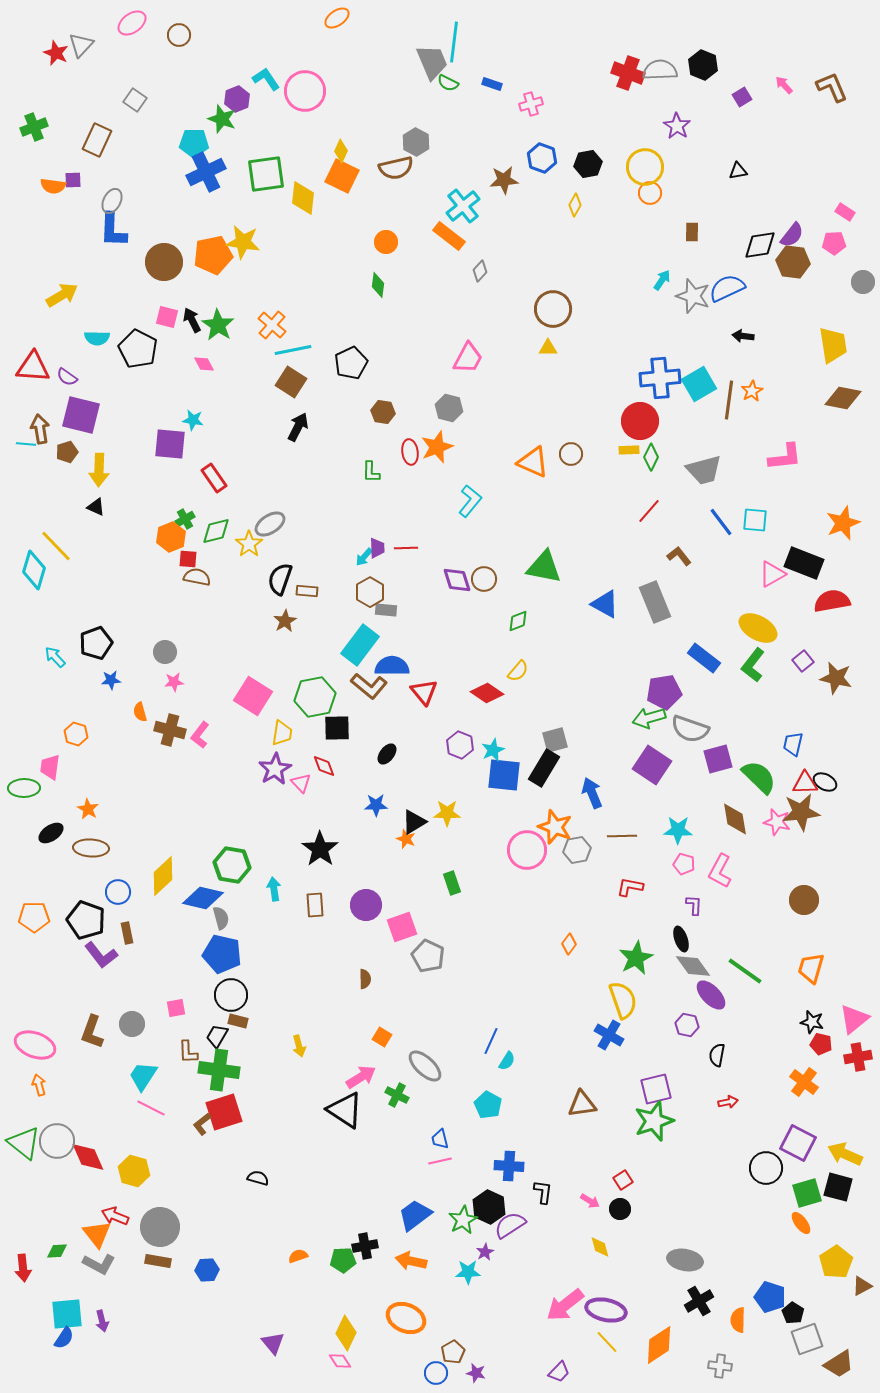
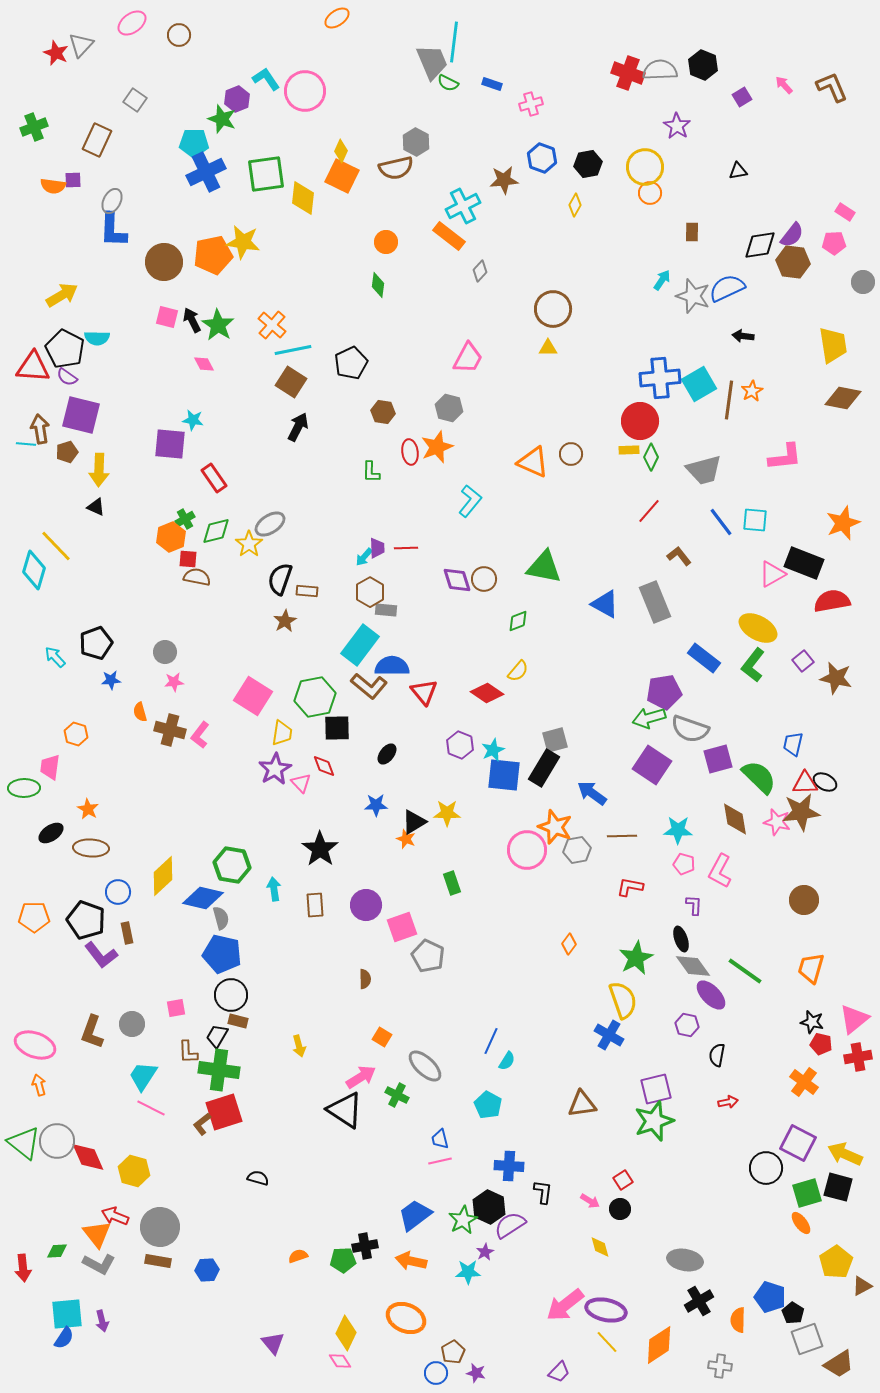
cyan cross at (463, 206): rotated 12 degrees clockwise
black pentagon at (138, 349): moved 73 px left
blue arrow at (592, 793): rotated 32 degrees counterclockwise
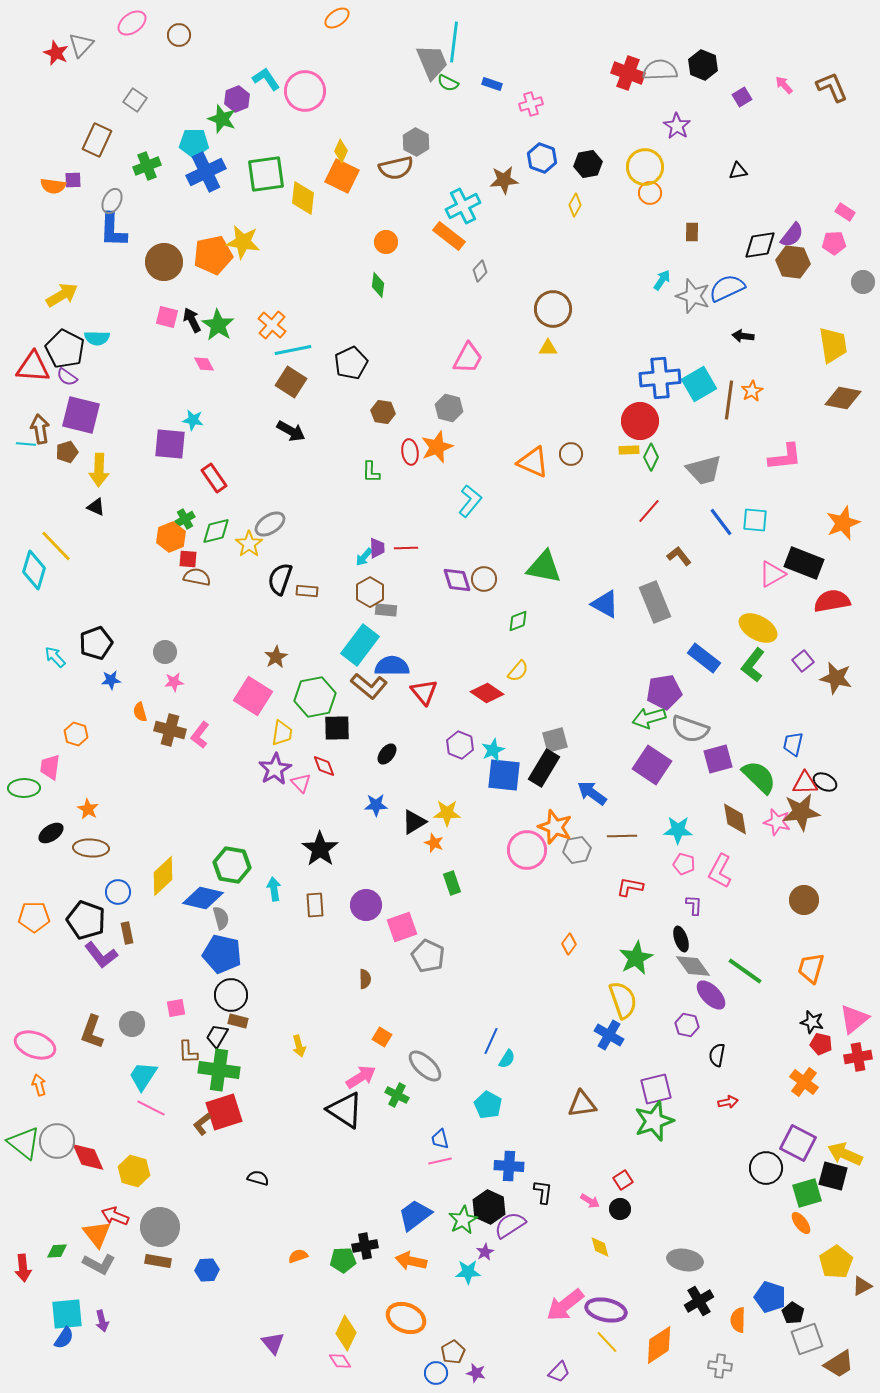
green cross at (34, 127): moved 113 px right, 39 px down
black arrow at (298, 427): moved 7 px left, 4 px down; rotated 92 degrees clockwise
brown star at (285, 621): moved 9 px left, 36 px down
orange star at (406, 839): moved 28 px right, 4 px down
cyan semicircle at (507, 1061): moved 2 px up
black square at (838, 1187): moved 5 px left, 11 px up
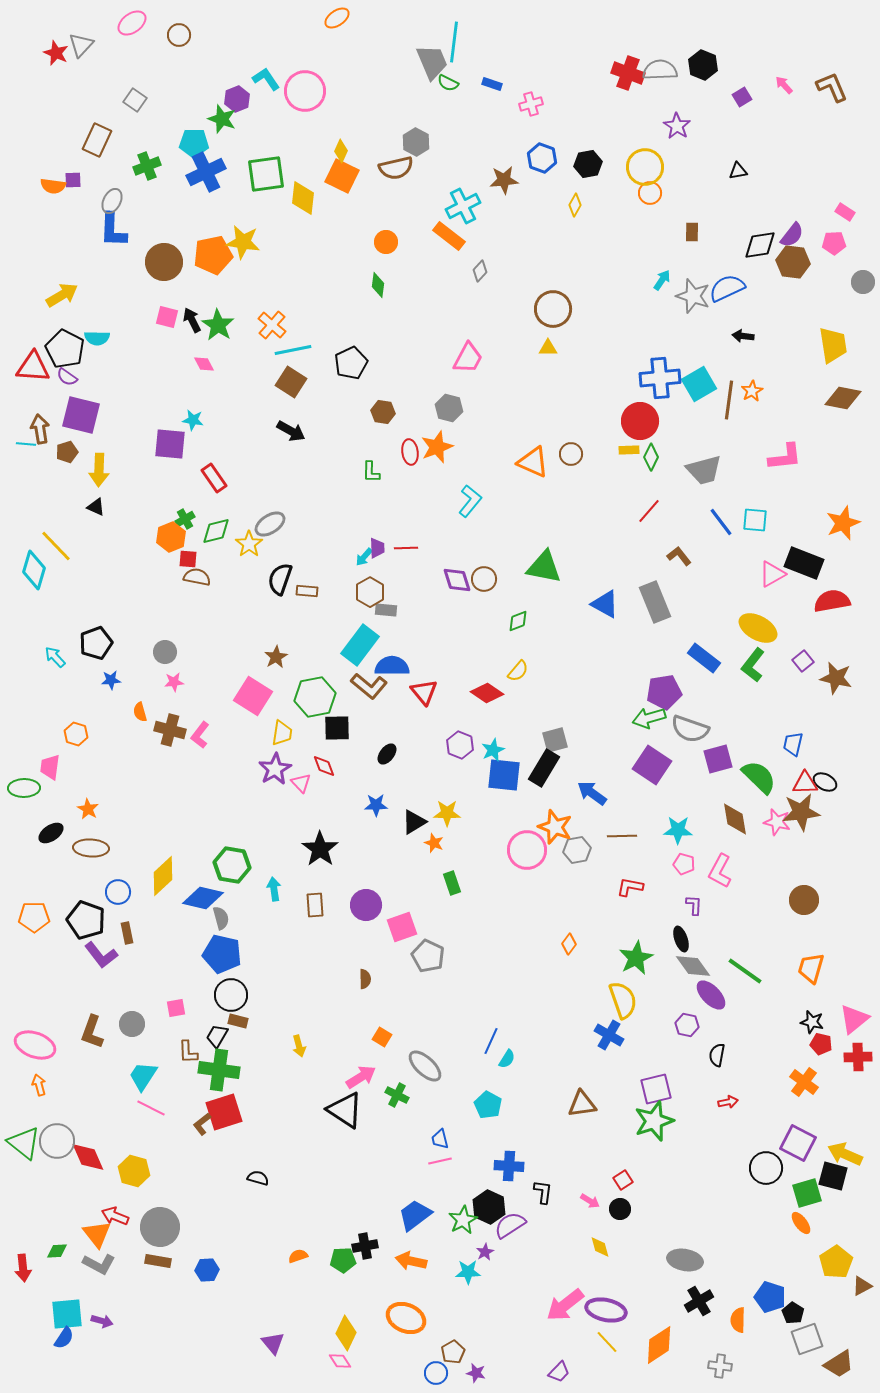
red cross at (858, 1057): rotated 8 degrees clockwise
purple arrow at (102, 1321): rotated 60 degrees counterclockwise
